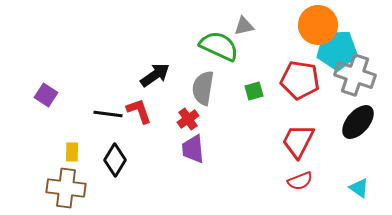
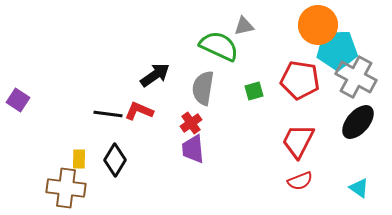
gray cross: moved 1 px right, 2 px down; rotated 9 degrees clockwise
purple square: moved 28 px left, 5 px down
red L-shape: rotated 48 degrees counterclockwise
red cross: moved 3 px right, 4 px down
yellow rectangle: moved 7 px right, 7 px down
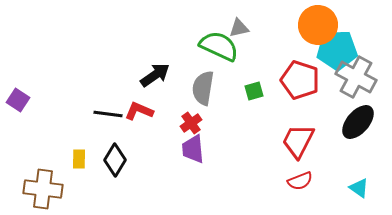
gray triangle: moved 5 px left, 2 px down
red pentagon: rotated 9 degrees clockwise
brown cross: moved 23 px left, 1 px down
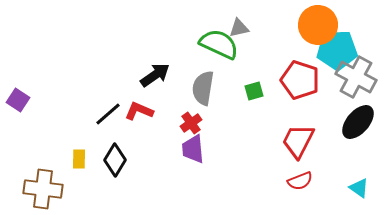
green semicircle: moved 2 px up
black line: rotated 48 degrees counterclockwise
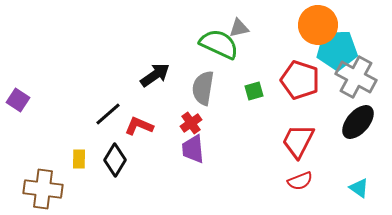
red L-shape: moved 15 px down
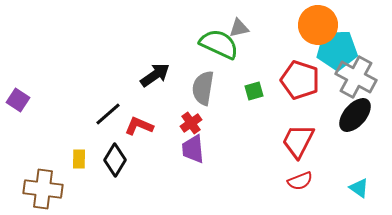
black ellipse: moved 3 px left, 7 px up
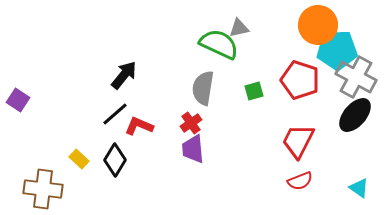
black arrow: moved 31 px left; rotated 16 degrees counterclockwise
black line: moved 7 px right
yellow rectangle: rotated 48 degrees counterclockwise
